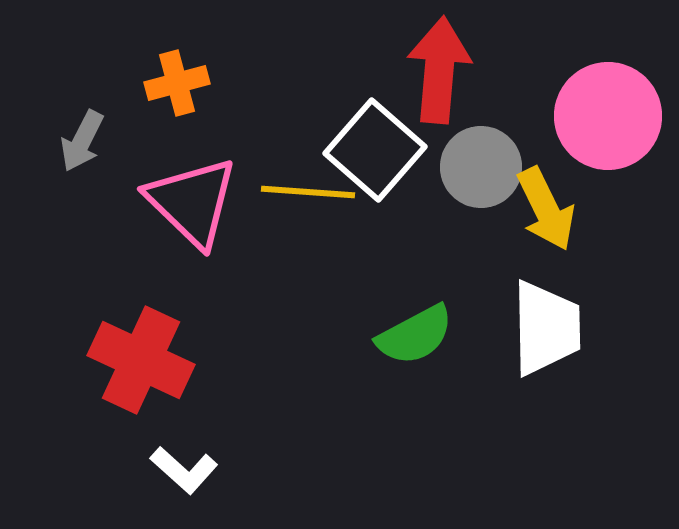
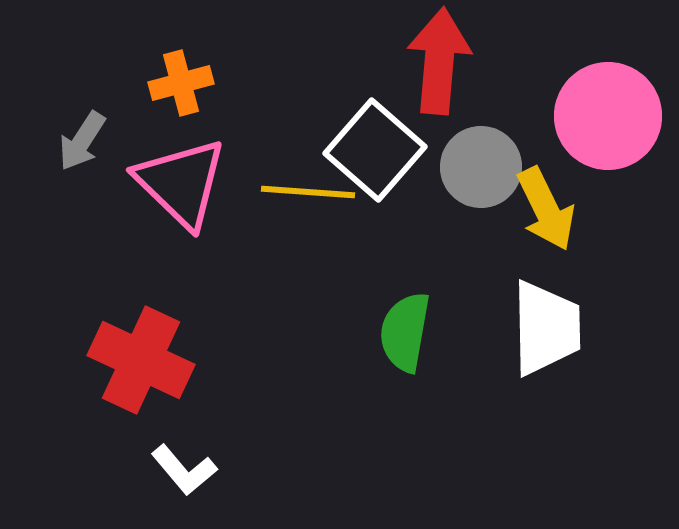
red arrow: moved 9 px up
orange cross: moved 4 px right
gray arrow: rotated 6 degrees clockwise
pink triangle: moved 11 px left, 19 px up
green semicircle: moved 10 px left, 3 px up; rotated 128 degrees clockwise
white L-shape: rotated 8 degrees clockwise
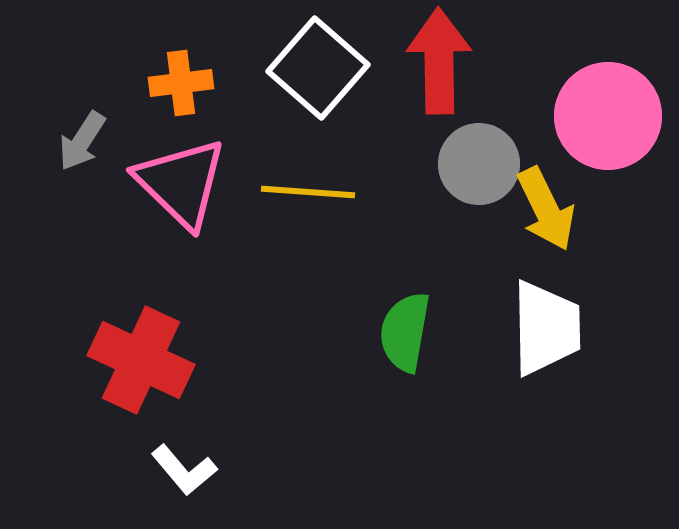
red arrow: rotated 6 degrees counterclockwise
orange cross: rotated 8 degrees clockwise
white square: moved 57 px left, 82 px up
gray circle: moved 2 px left, 3 px up
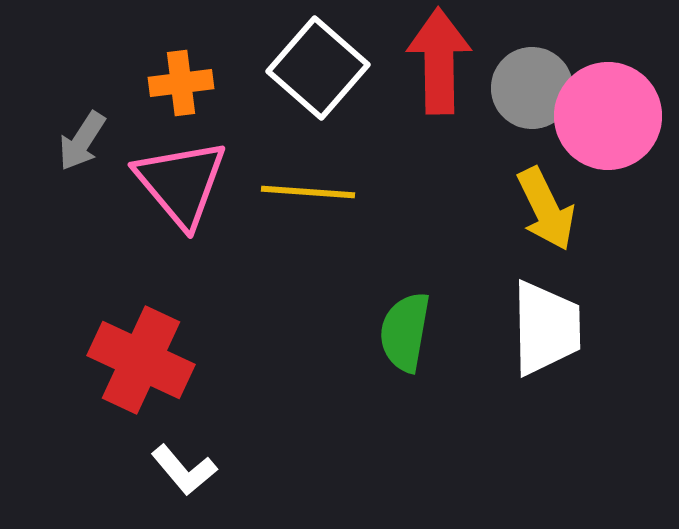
gray circle: moved 53 px right, 76 px up
pink triangle: rotated 6 degrees clockwise
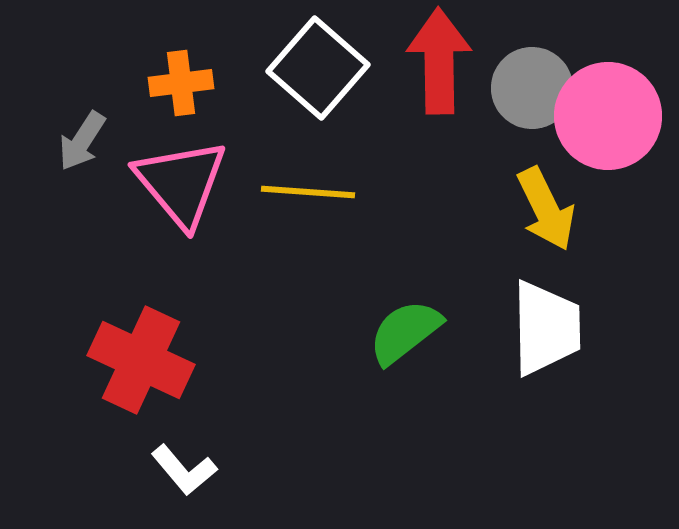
green semicircle: rotated 42 degrees clockwise
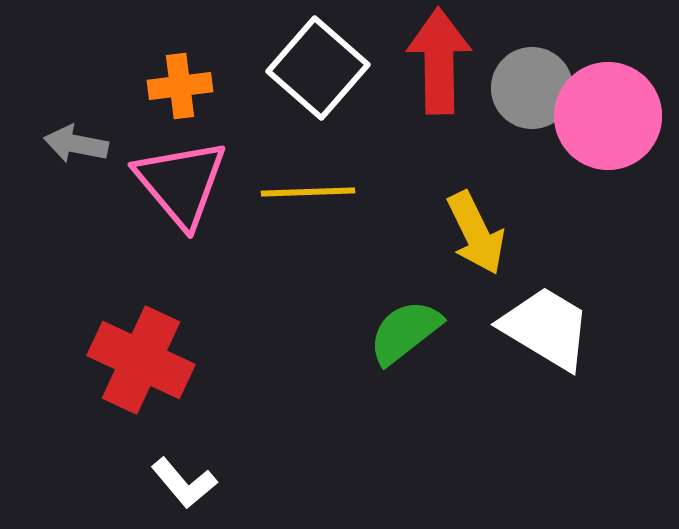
orange cross: moved 1 px left, 3 px down
gray arrow: moved 6 px left, 3 px down; rotated 68 degrees clockwise
yellow line: rotated 6 degrees counterclockwise
yellow arrow: moved 70 px left, 24 px down
white trapezoid: rotated 58 degrees counterclockwise
white L-shape: moved 13 px down
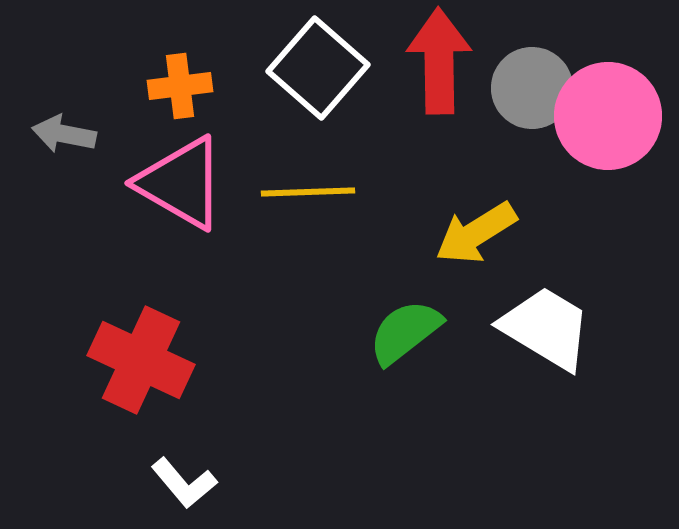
gray arrow: moved 12 px left, 10 px up
pink triangle: rotated 20 degrees counterclockwise
yellow arrow: rotated 84 degrees clockwise
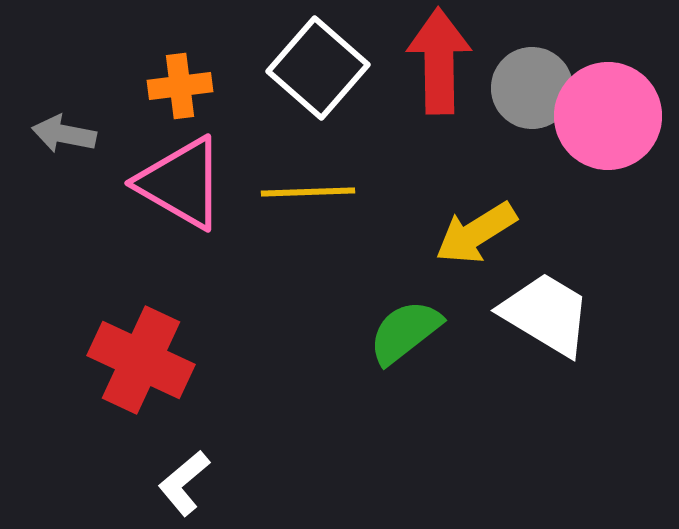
white trapezoid: moved 14 px up
white L-shape: rotated 90 degrees clockwise
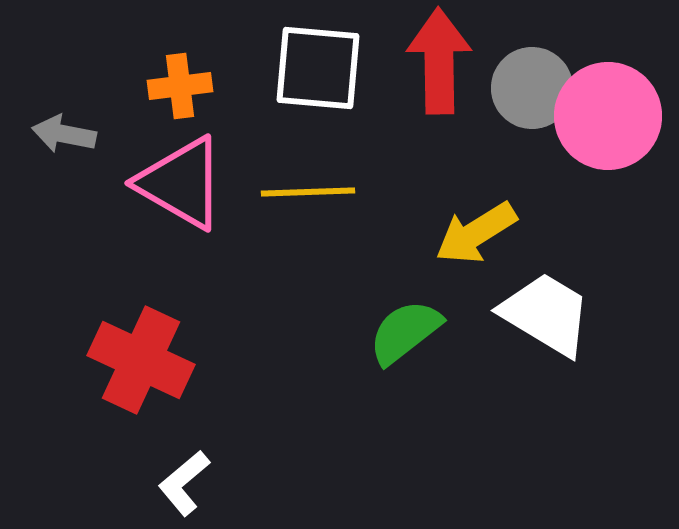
white square: rotated 36 degrees counterclockwise
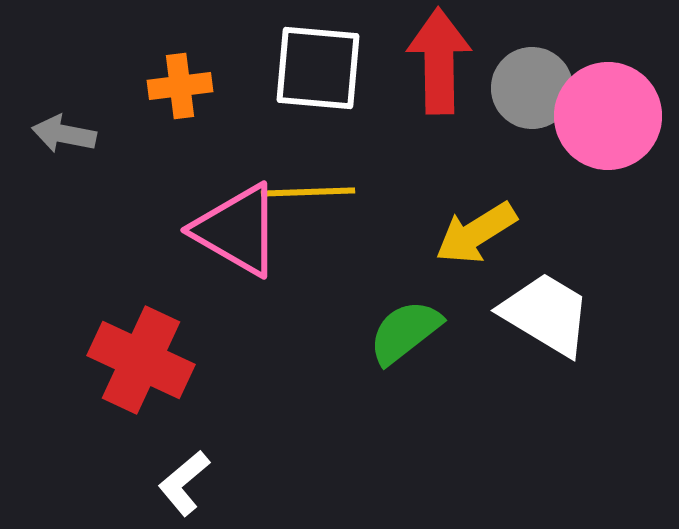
pink triangle: moved 56 px right, 47 px down
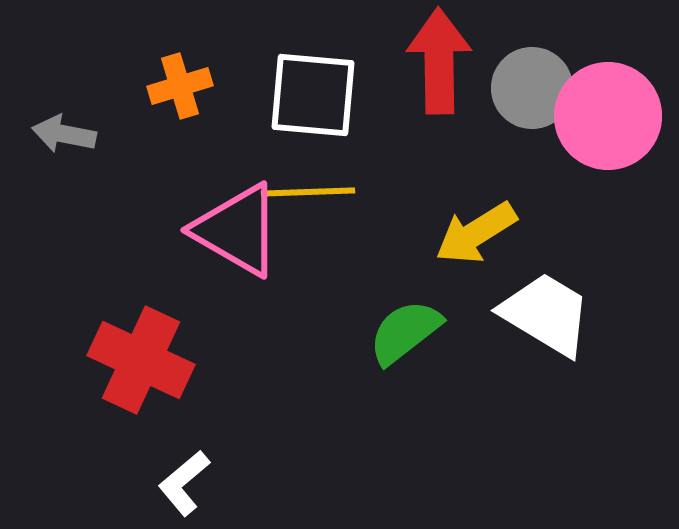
white square: moved 5 px left, 27 px down
orange cross: rotated 10 degrees counterclockwise
